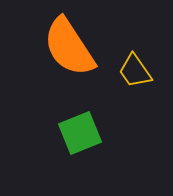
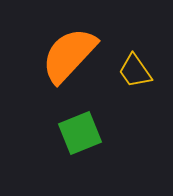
orange semicircle: moved 8 px down; rotated 76 degrees clockwise
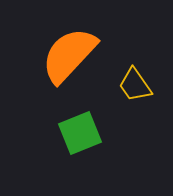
yellow trapezoid: moved 14 px down
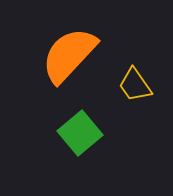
green square: rotated 18 degrees counterclockwise
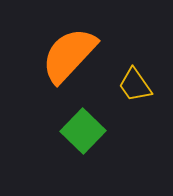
green square: moved 3 px right, 2 px up; rotated 6 degrees counterclockwise
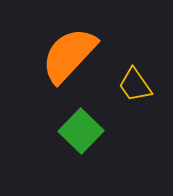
green square: moved 2 px left
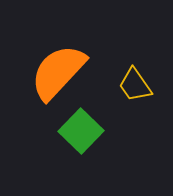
orange semicircle: moved 11 px left, 17 px down
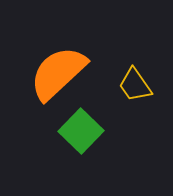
orange semicircle: moved 1 px down; rotated 4 degrees clockwise
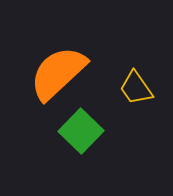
yellow trapezoid: moved 1 px right, 3 px down
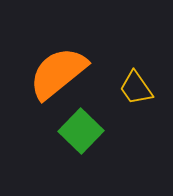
orange semicircle: rotated 4 degrees clockwise
